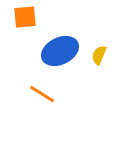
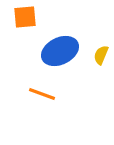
yellow semicircle: moved 2 px right
orange line: rotated 12 degrees counterclockwise
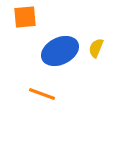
yellow semicircle: moved 5 px left, 7 px up
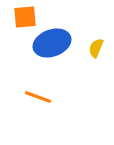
blue ellipse: moved 8 px left, 8 px up; rotated 6 degrees clockwise
orange line: moved 4 px left, 3 px down
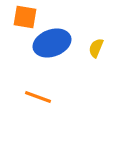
orange square: rotated 15 degrees clockwise
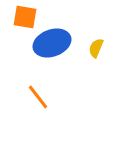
orange line: rotated 32 degrees clockwise
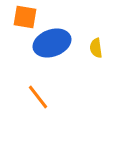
yellow semicircle: rotated 30 degrees counterclockwise
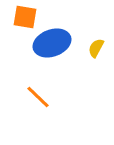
yellow semicircle: rotated 36 degrees clockwise
orange line: rotated 8 degrees counterclockwise
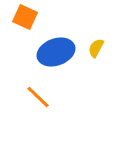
orange square: rotated 15 degrees clockwise
blue ellipse: moved 4 px right, 9 px down
